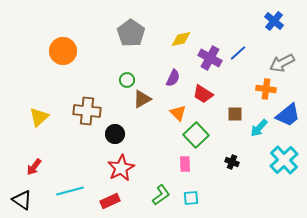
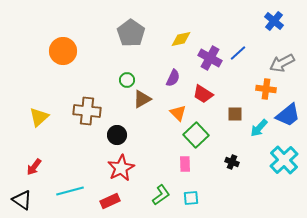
black circle: moved 2 px right, 1 px down
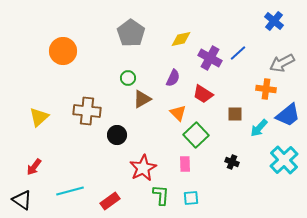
green circle: moved 1 px right, 2 px up
red star: moved 22 px right
green L-shape: rotated 50 degrees counterclockwise
red rectangle: rotated 12 degrees counterclockwise
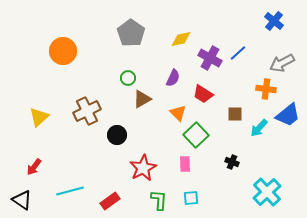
brown cross: rotated 32 degrees counterclockwise
cyan cross: moved 17 px left, 32 px down
green L-shape: moved 2 px left, 5 px down
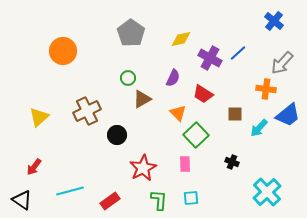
gray arrow: rotated 20 degrees counterclockwise
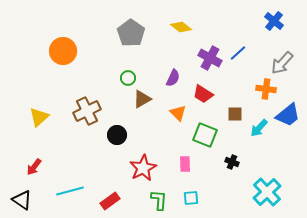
yellow diamond: moved 12 px up; rotated 50 degrees clockwise
green square: moved 9 px right; rotated 25 degrees counterclockwise
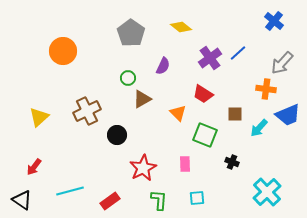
purple cross: rotated 25 degrees clockwise
purple semicircle: moved 10 px left, 12 px up
blue trapezoid: rotated 16 degrees clockwise
cyan square: moved 6 px right
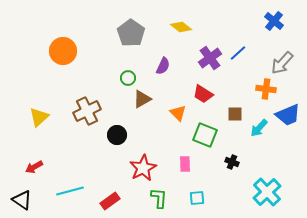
red arrow: rotated 24 degrees clockwise
green L-shape: moved 2 px up
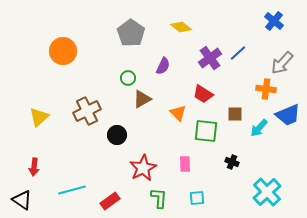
green square: moved 1 px right, 4 px up; rotated 15 degrees counterclockwise
red arrow: rotated 54 degrees counterclockwise
cyan line: moved 2 px right, 1 px up
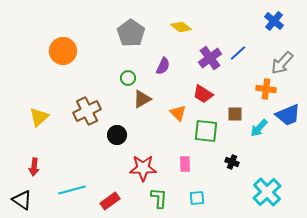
red star: rotated 28 degrees clockwise
